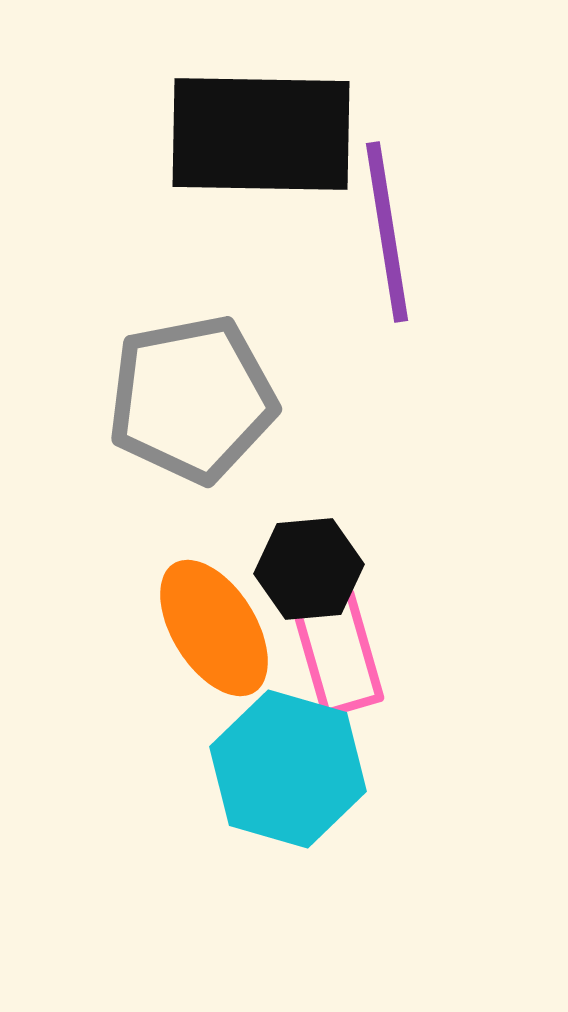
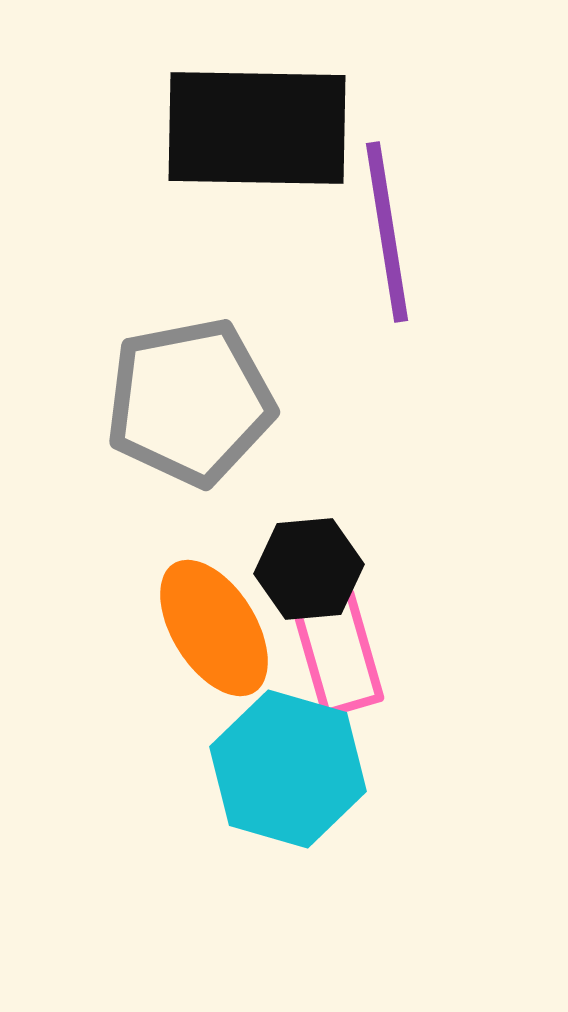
black rectangle: moved 4 px left, 6 px up
gray pentagon: moved 2 px left, 3 px down
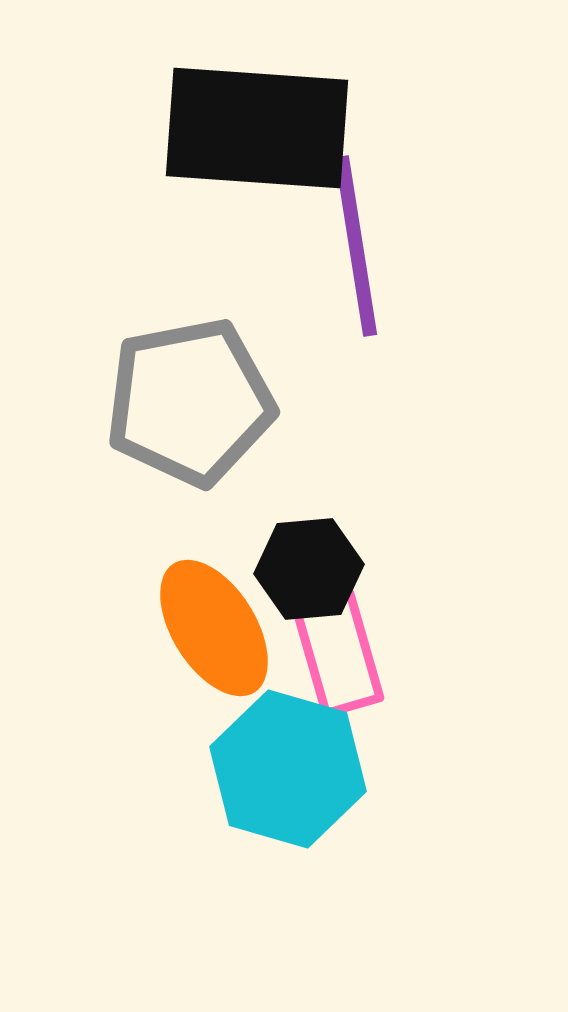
black rectangle: rotated 3 degrees clockwise
purple line: moved 31 px left, 14 px down
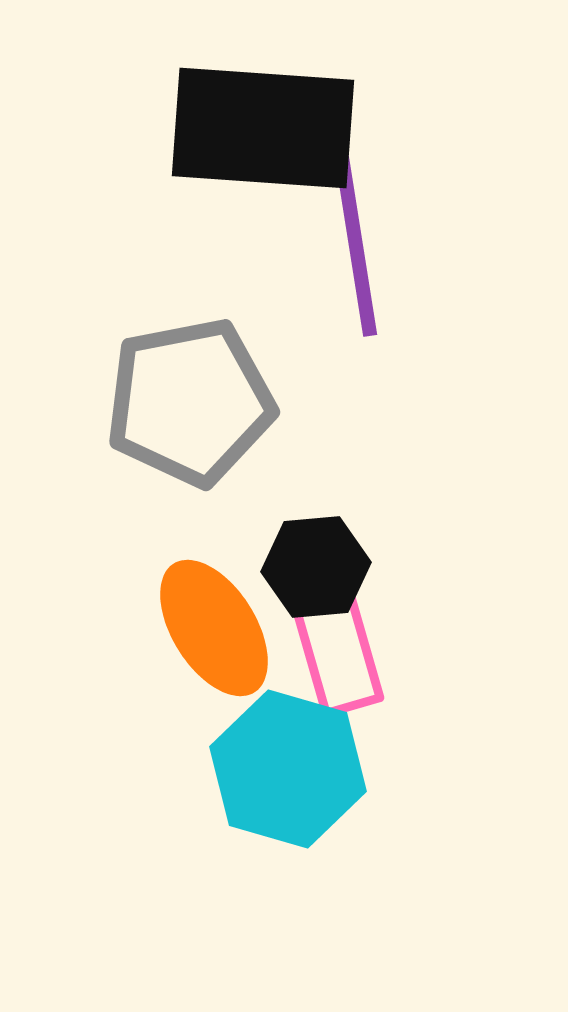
black rectangle: moved 6 px right
black hexagon: moved 7 px right, 2 px up
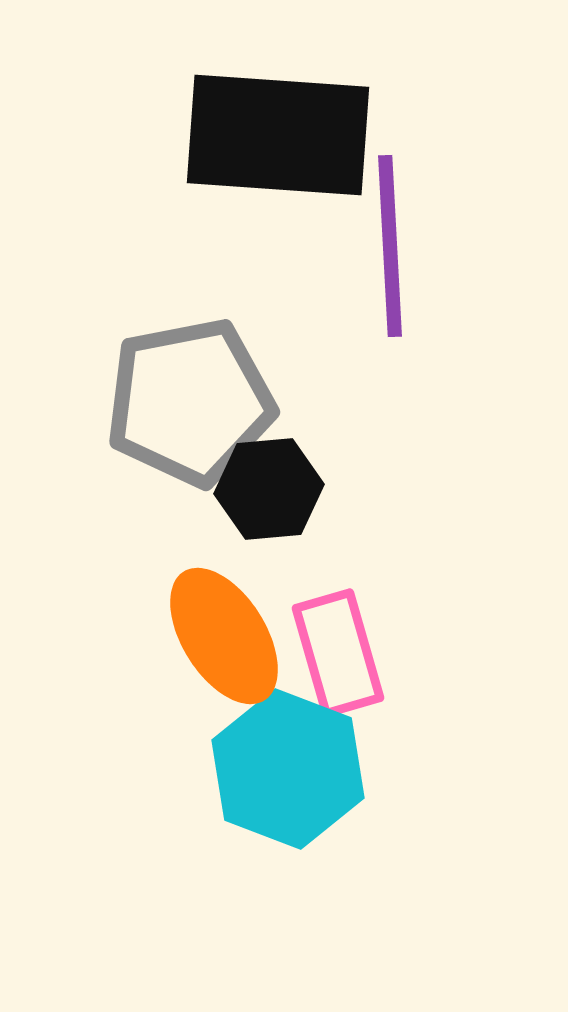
black rectangle: moved 15 px right, 7 px down
purple line: moved 34 px right; rotated 6 degrees clockwise
black hexagon: moved 47 px left, 78 px up
orange ellipse: moved 10 px right, 8 px down
cyan hexagon: rotated 5 degrees clockwise
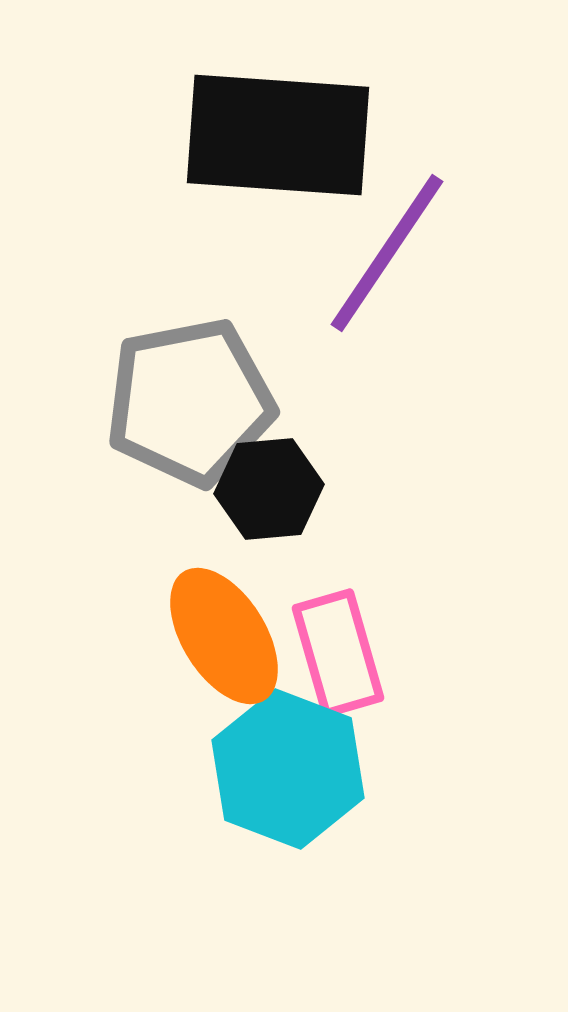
purple line: moved 3 px left, 7 px down; rotated 37 degrees clockwise
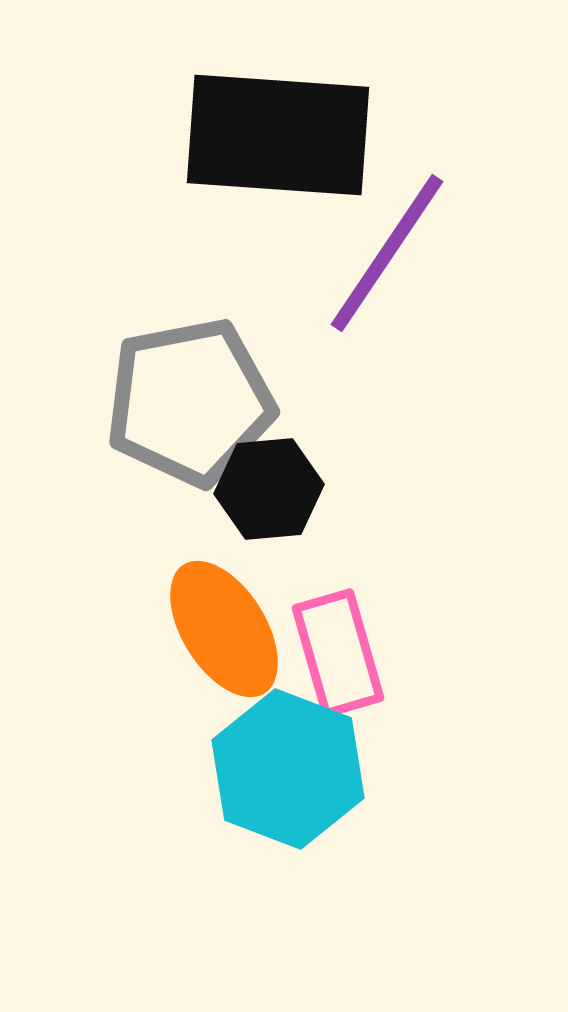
orange ellipse: moved 7 px up
